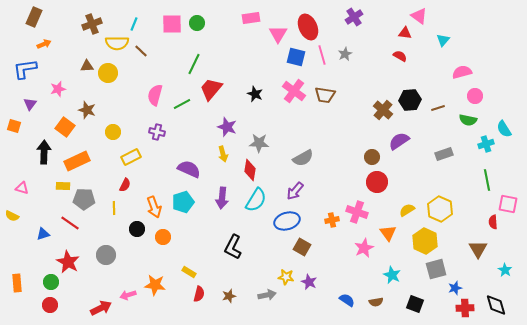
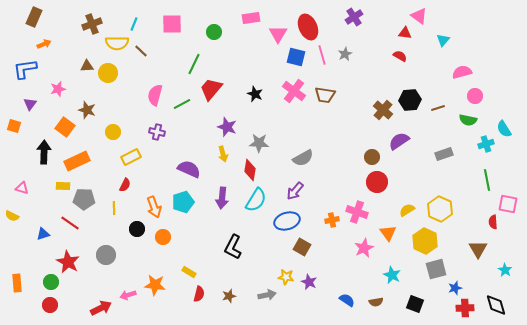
green circle at (197, 23): moved 17 px right, 9 px down
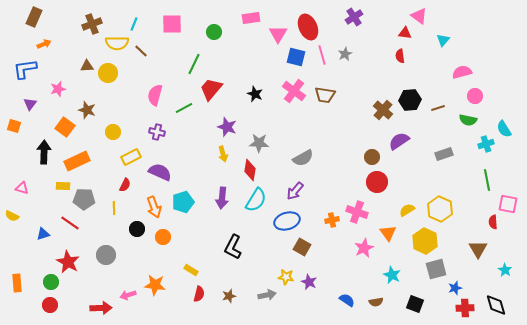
red semicircle at (400, 56): rotated 128 degrees counterclockwise
green line at (182, 104): moved 2 px right, 4 px down
purple semicircle at (189, 169): moved 29 px left, 3 px down
yellow rectangle at (189, 272): moved 2 px right, 2 px up
red arrow at (101, 308): rotated 25 degrees clockwise
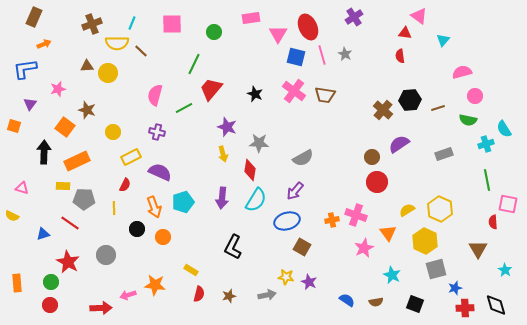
cyan line at (134, 24): moved 2 px left, 1 px up
gray star at (345, 54): rotated 16 degrees counterclockwise
purple semicircle at (399, 141): moved 3 px down
pink cross at (357, 212): moved 1 px left, 3 px down
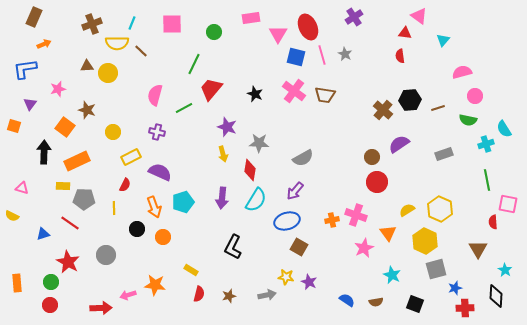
brown square at (302, 247): moved 3 px left
black diamond at (496, 305): moved 9 px up; rotated 20 degrees clockwise
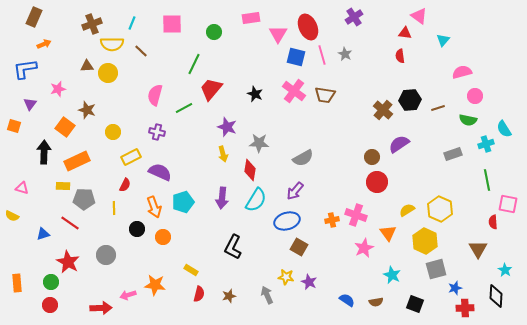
yellow semicircle at (117, 43): moved 5 px left, 1 px down
gray rectangle at (444, 154): moved 9 px right
gray arrow at (267, 295): rotated 102 degrees counterclockwise
